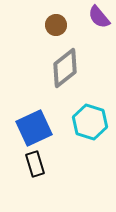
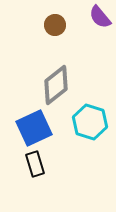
purple semicircle: moved 1 px right
brown circle: moved 1 px left
gray diamond: moved 9 px left, 17 px down
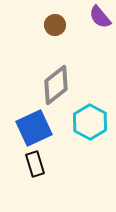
cyan hexagon: rotated 12 degrees clockwise
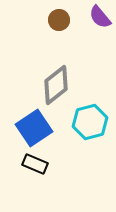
brown circle: moved 4 px right, 5 px up
cyan hexagon: rotated 16 degrees clockwise
blue square: rotated 9 degrees counterclockwise
black rectangle: rotated 50 degrees counterclockwise
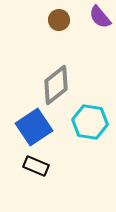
cyan hexagon: rotated 24 degrees clockwise
blue square: moved 1 px up
black rectangle: moved 1 px right, 2 px down
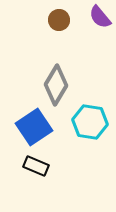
gray diamond: rotated 21 degrees counterclockwise
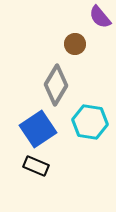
brown circle: moved 16 px right, 24 px down
blue square: moved 4 px right, 2 px down
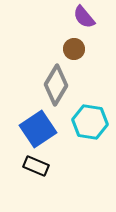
purple semicircle: moved 16 px left
brown circle: moved 1 px left, 5 px down
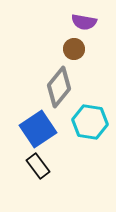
purple semicircle: moved 5 px down; rotated 40 degrees counterclockwise
gray diamond: moved 3 px right, 2 px down; rotated 9 degrees clockwise
black rectangle: moved 2 px right; rotated 30 degrees clockwise
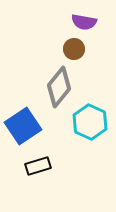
cyan hexagon: rotated 16 degrees clockwise
blue square: moved 15 px left, 3 px up
black rectangle: rotated 70 degrees counterclockwise
